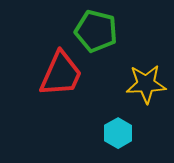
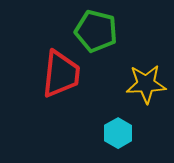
red trapezoid: rotated 18 degrees counterclockwise
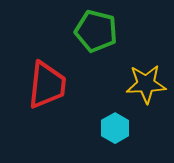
red trapezoid: moved 14 px left, 11 px down
cyan hexagon: moved 3 px left, 5 px up
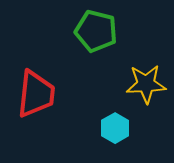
red trapezoid: moved 11 px left, 9 px down
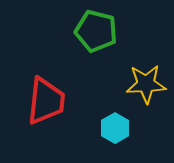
red trapezoid: moved 10 px right, 7 px down
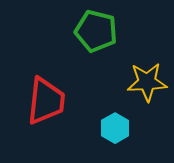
yellow star: moved 1 px right, 2 px up
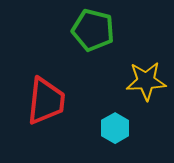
green pentagon: moved 3 px left, 1 px up
yellow star: moved 1 px left, 1 px up
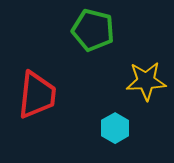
red trapezoid: moved 9 px left, 6 px up
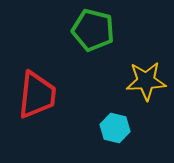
cyan hexagon: rotated 16 degrees counterclockwise
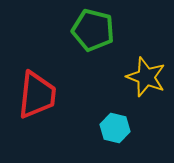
yellow star: moved 4 px up; rotated 24 degrees clockwise
